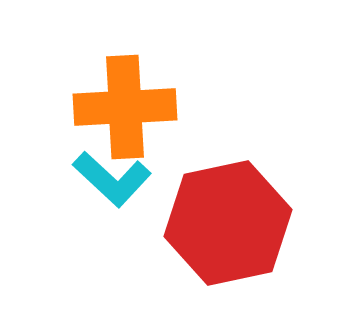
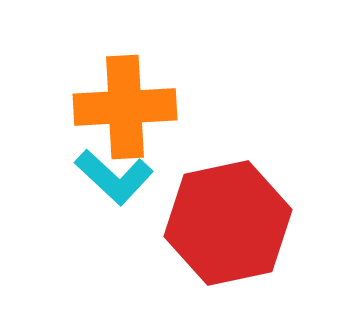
cyan L-shape: moved 2 px right, 2 px up
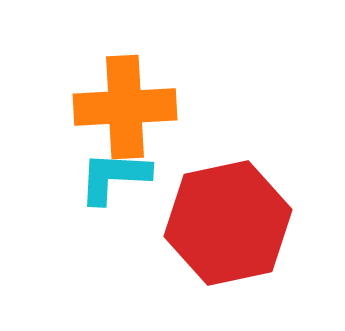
cyan L-shape: rotated 140 degrees clockwise
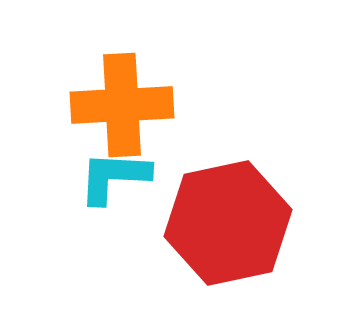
orange cross: moved 3 px left, 2 px up
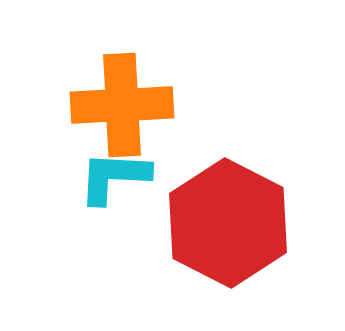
red hexagon: rotated 21 degrees counterclockwise
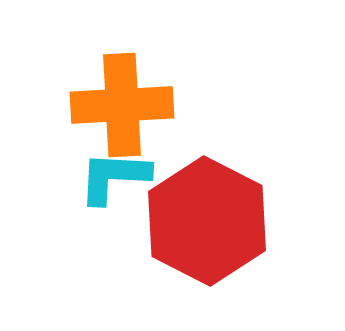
red hexagon: moved 21 px left, 2 px up
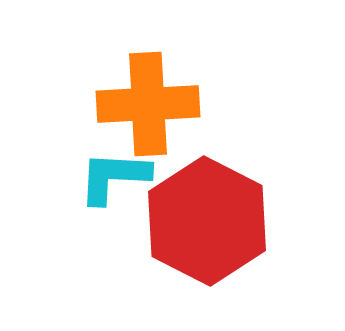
orange cross: moved 26 px right, 1 px up
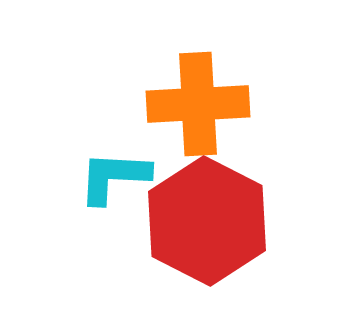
orange cross: moved 50 px right
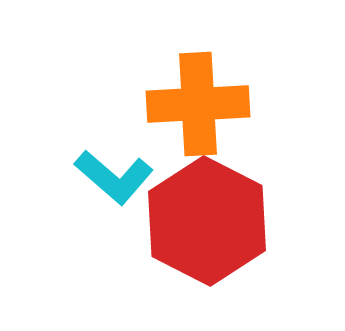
cyan L-shape: rotated 142 degrees counterclockwise
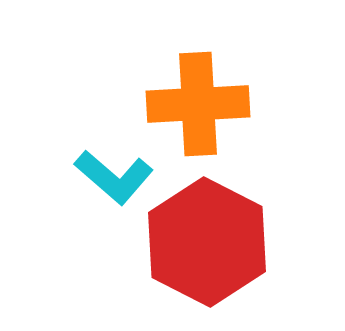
red hexagon: moved 21 px down
